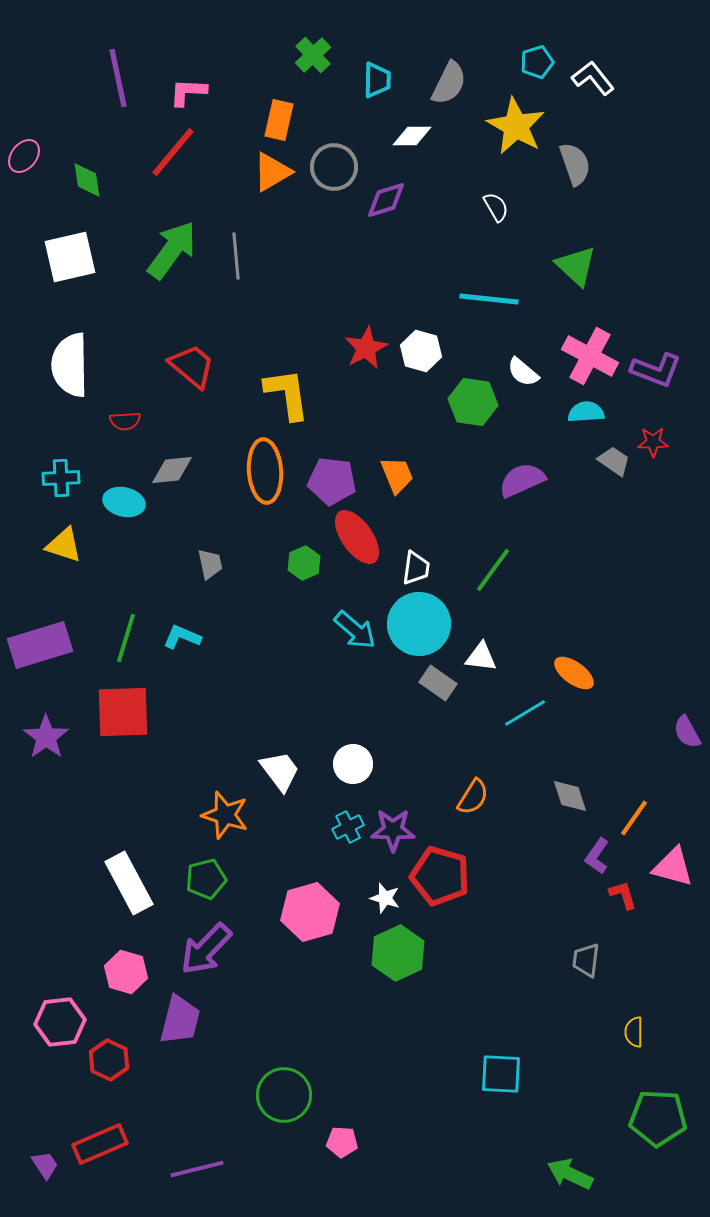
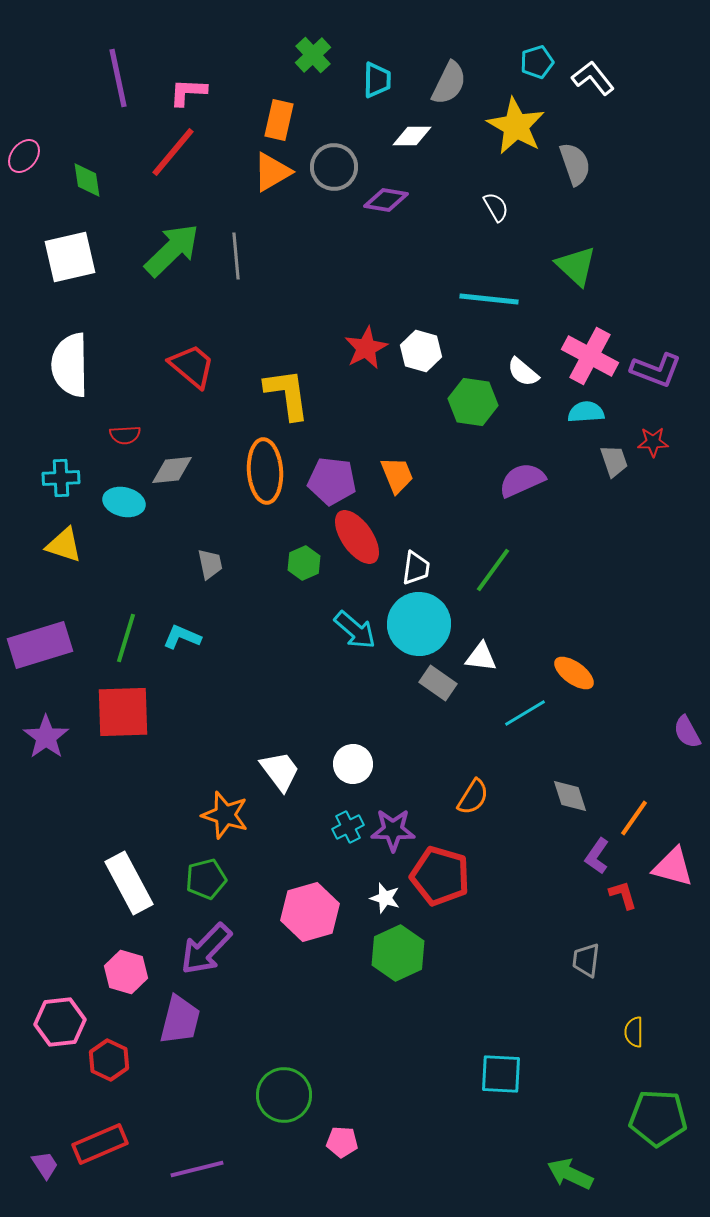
purple diamond at (386, 200): rotated 27 degrees clockwise
green arrow at (172, 250): rotated 10 degrees clockwise
red semicircle at (125, 421): moved 14 px down
gray trapezoid at (614, 461): rotated 36 degrees clockwise
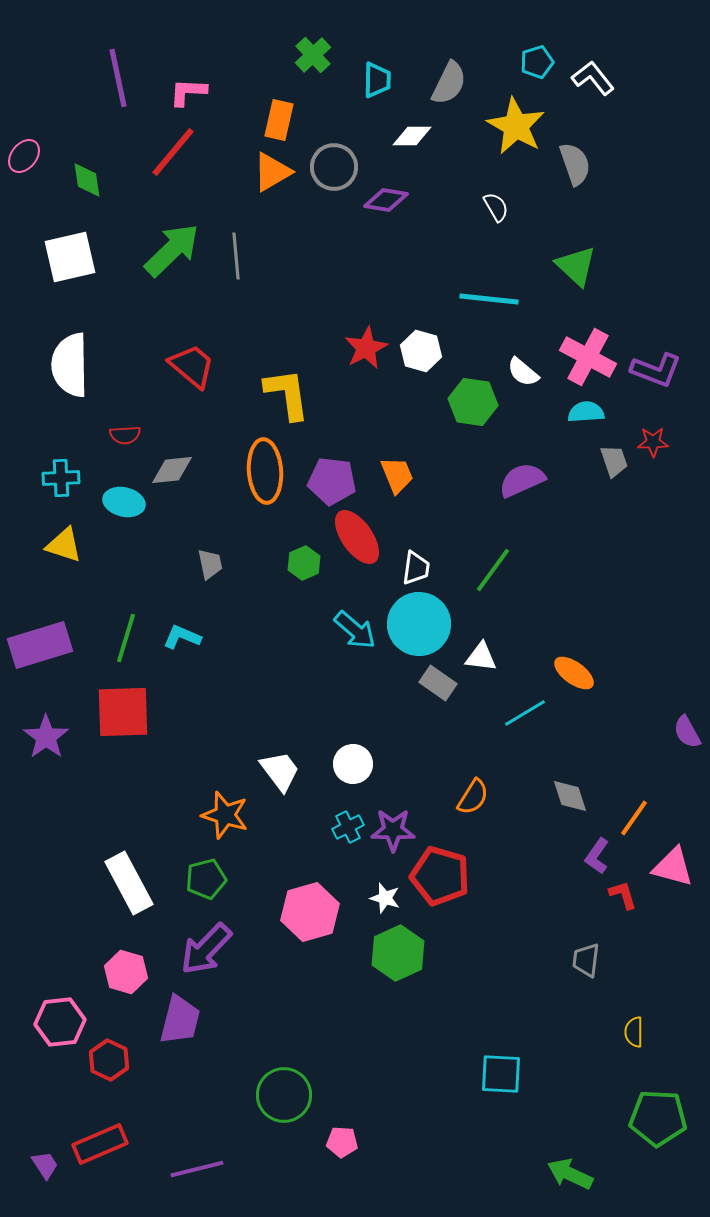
pink cross at (590, 356): moved 2 px left, 1 px down
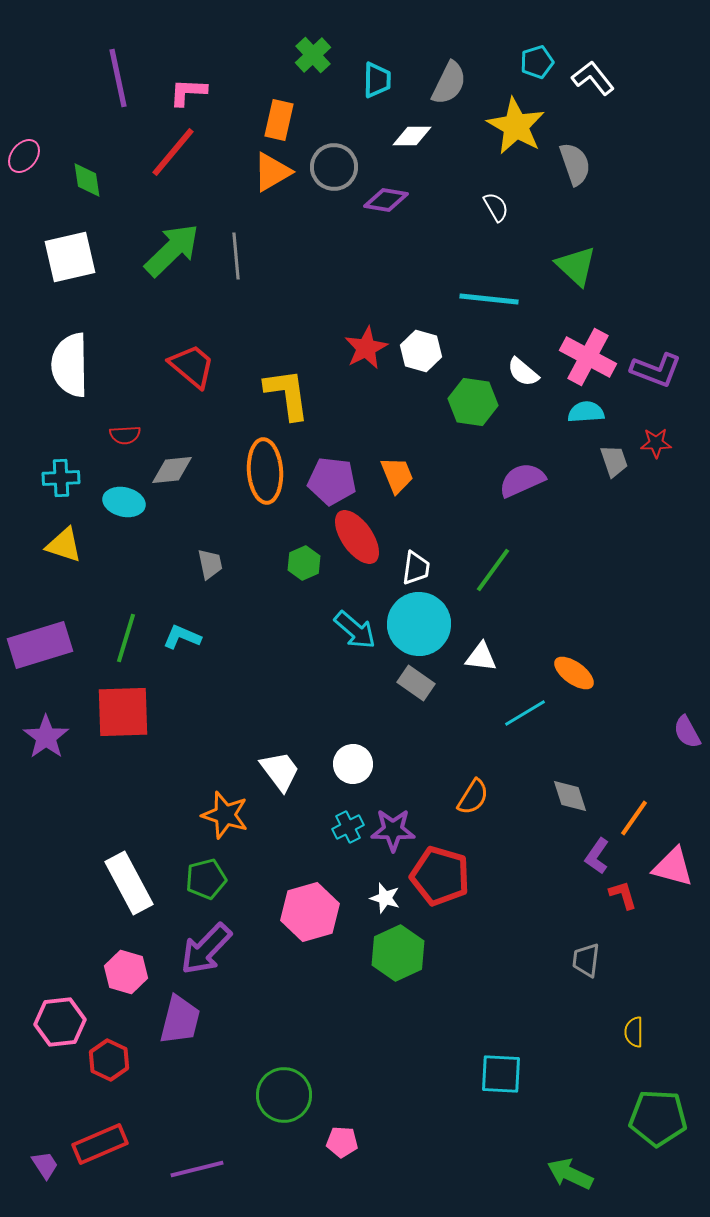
red star at (653, 442): moved 3 px right, 1 px down
gray rectangle at (438, 683): moved 22 px left
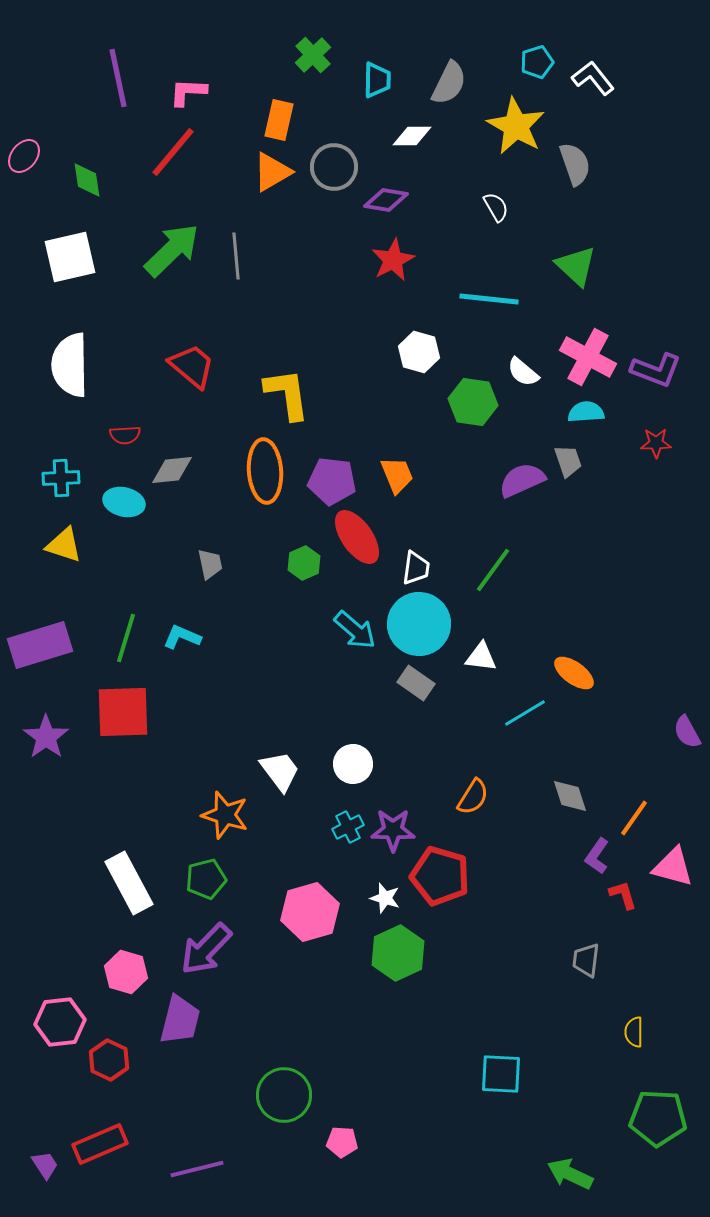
red star at (366, 348): moved 27 px right, 88 px up
white hexagon at (421, 351): moved 2 px left, 1 px down
gray trapezoid at (614, 461): moved 46 px left
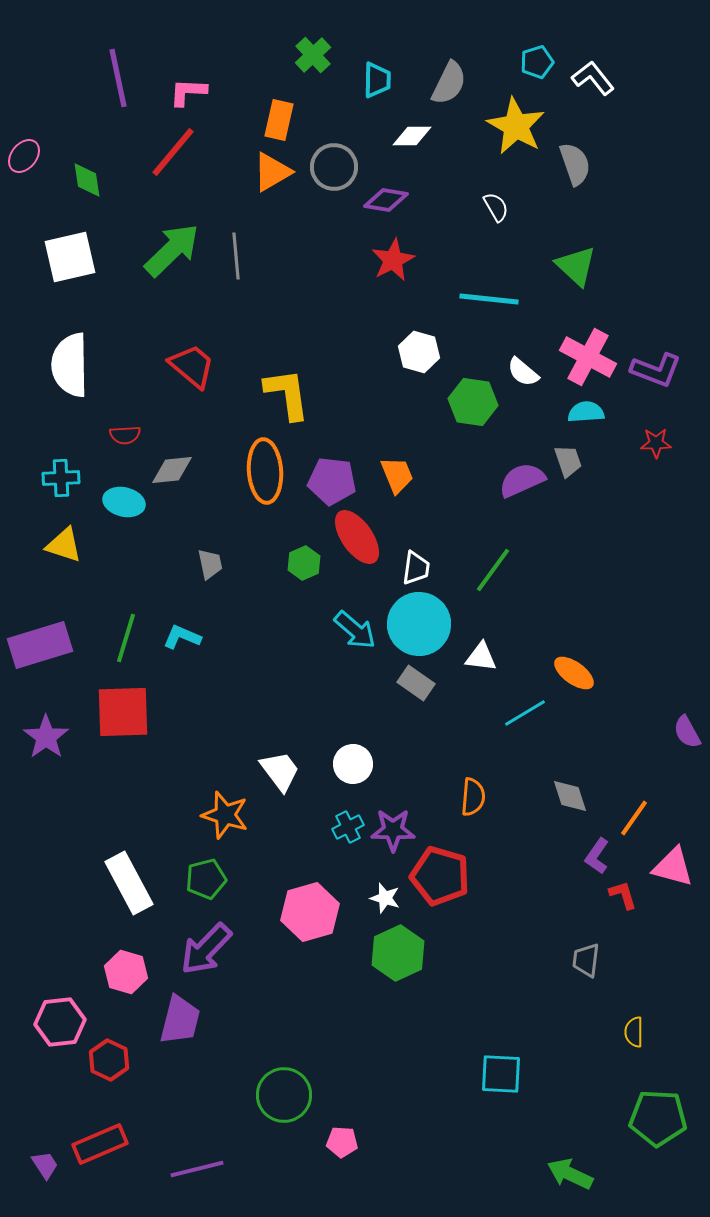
orange semicircle at (473, 797): rotated 27 degrees counterclockwise
